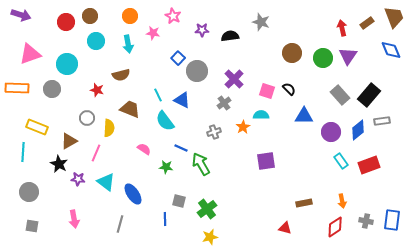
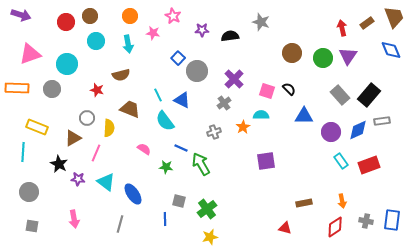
blue diamond at (358, 130): rotated 15 degrees clockwise
brown triangle at (69, 141): moved 4 px right, 3 px up
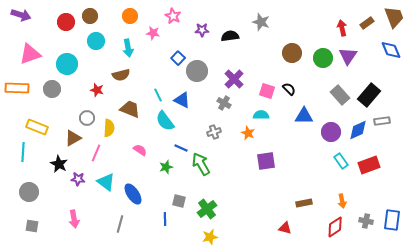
cyan arrow at (128, 44): moved 4 px down
gray cross at (224, 103): rotated 24 degrees counterclockwise
orange star at (243, 127): moved 5 px right, 6 px down; rotated 16 degrees counterclockwise
pink semicircle at (144, 149): moved 4 px left, 1 px down
green star at (166, 167): rotated 24 degrees counterclockwise
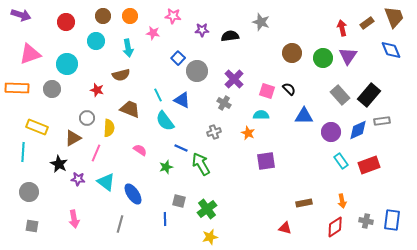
brown circle at (90, 16): moved 13 px right
pink star at (173, 16): rotated 21 degrees counterclockwise
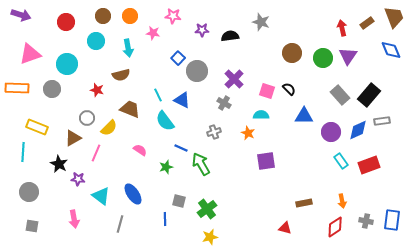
yellow semicircle at (109, 128): rotated 42 degrees clockwise
cyan triangle at (106, 182): moved 5 px left, 14 px down
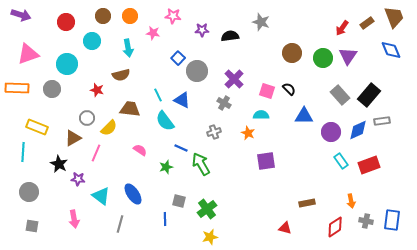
red arrow at (342, 28): rotated 133 degrees counterclockwise
cyan circle at (96, 41): moved 4 px left
pink triangle at (30, 54): moved 2 px left
brown trapezoid at (130, 109): rotated 15 degrees counterclockwise
orange arrow at (342, 201): moved 9 px right
brown rectangle at (304, 203): moved 3 px right
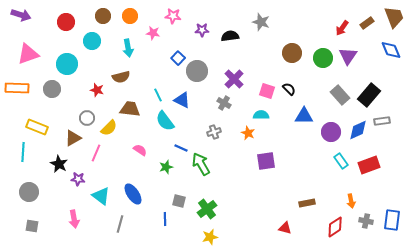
brown semicircle at (121, 75): moved 2 px down
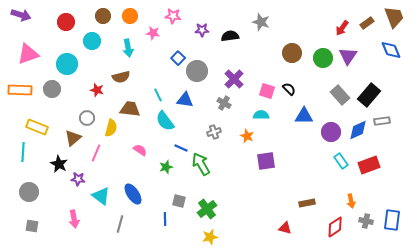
orange rectangle at (17, 88): moved 3 px right, 2 px down
blue triangle at (182, 100): moved 3 px right; rotated 18 degrees counterclockwise
yellow semicircle at (109, 128): moved 2 px right; rotated 30 degrees counterclockwise
orange star at (248, 133): moved 1 px left, 3 px down
brown triangle at (73, 138): rotated 12 degrees counterclockwise
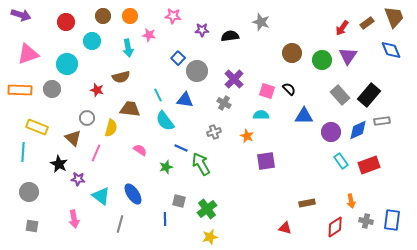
pink star at (153, 33): moved 4 px left, 2 px down
green circle at (323, 58): moved 1 px left, 2 px down
brown triangle at (73, 138): rotated 36 degrees counterclockwise
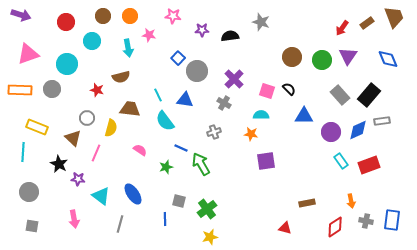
blue diamond at (391, 50): moved 3 px left, 9 px down
brown circle at (292, 53): moved 4 px down
orange star at (247, 136): moved 4 px right, 2 px up; rotated 16 degrees counterclockwise
